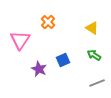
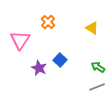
green arrow: moved 4 px right, 12 px down
blue square: moved 3 px left; rotated 24 degrees counterclockwise
purple star: moved 1 px up
gray line: moved 4 px down
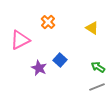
pink triangle: rotated 30 degrees clockwise
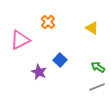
purple star: moved 4 px down
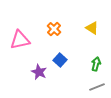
orange cross: moved 6 px right, 7 px down
pink triangle: rotated 15 degrees clockwise
green arrow: moved 2 px left, 3 px up; rotated 72 degrees clockwise
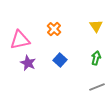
yellow triangle: moved 4 px right, 2 px up; rotated 24 degrees clockwise
green arrow: moved 6 px up
purple star: moved 11 px left, 9 px up
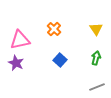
yellow triangle: moved 3 px down
purple star: moved 12 px left
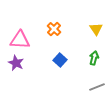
pink triangle: rotated 15 degrees clockwise
green arrow: moved 2 px left
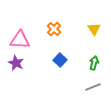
yellow triangle: moved 2 px left
green arrow: moved 5 px down
gray line: moved 4 px left
